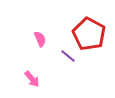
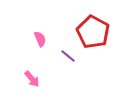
red pentagon: moved 4 px right, 2 px up
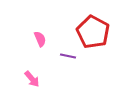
purple line: rotated 28 degrees counterclockwise
